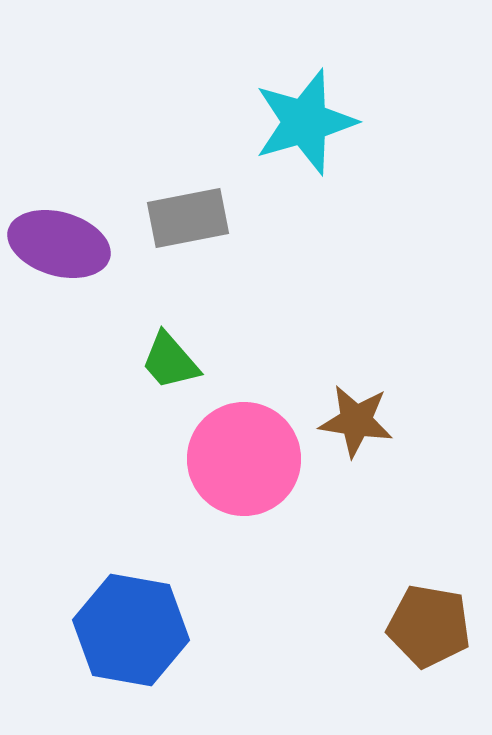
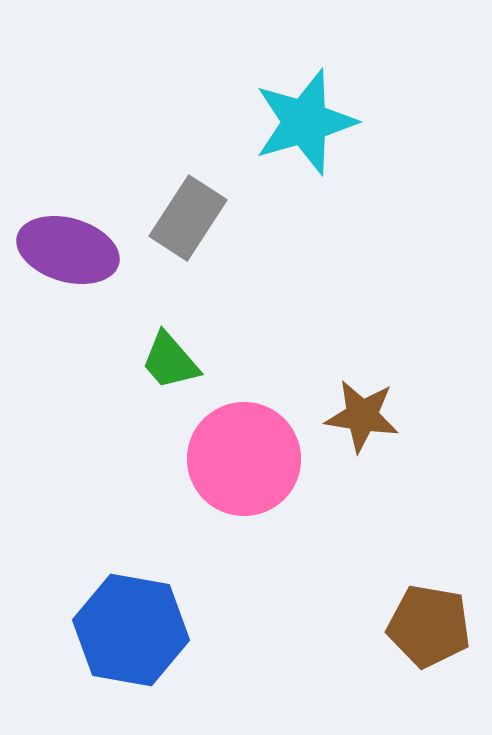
gray rectangle: rotated 46 degrees counterclockwise
purple ellipse: moved 9 px right, 6 px down
brown star: moved 6 px right, 5 px up
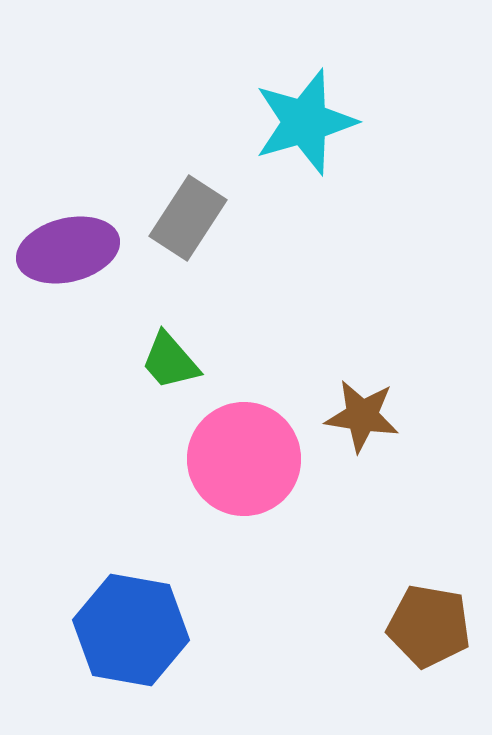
purple ellipse: rotated 30 degrees counterclockwise
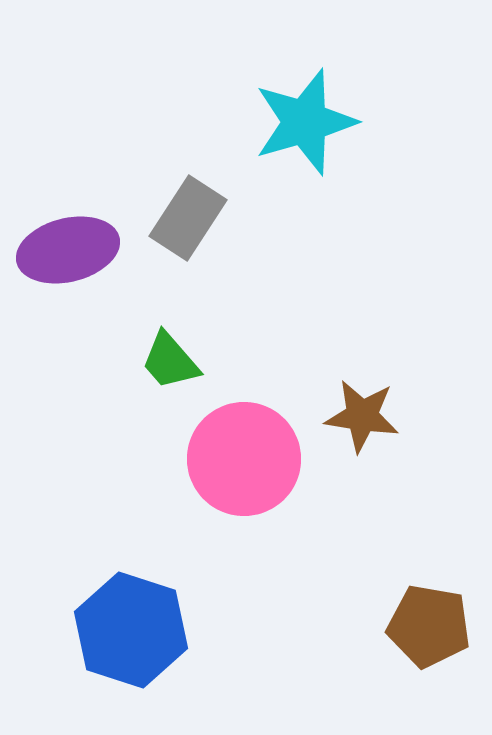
blue hexagon: rotated 8 degrees clockwise
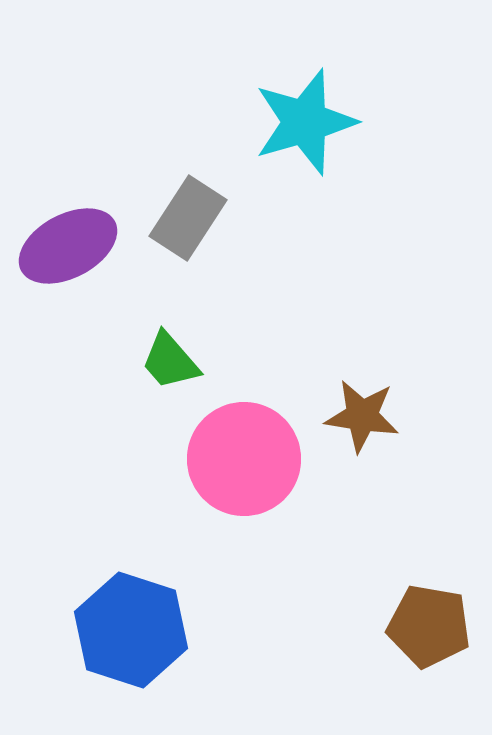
purple ellipse: moved 4 px up; rotated 14 degrees counterclockwise
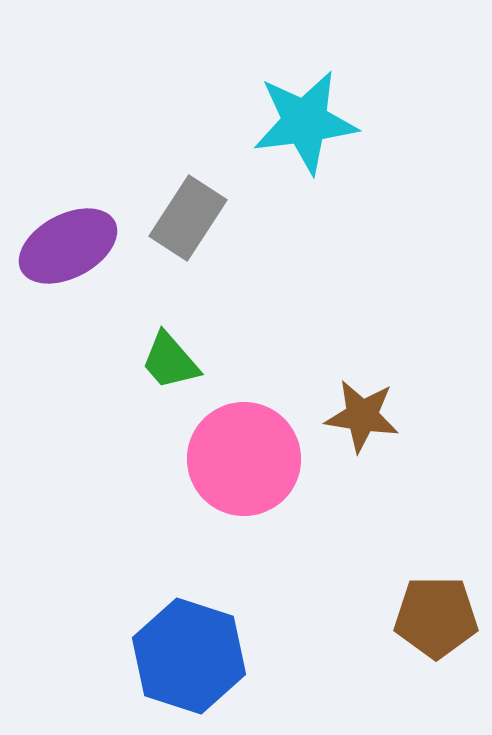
cyan star: rotated 9 degrees clockwise
brown pentagon: moved 7 px right, 9 px up; rotated 10 degrees counterclockwise
blue hexagon: moved 58 px right, 26 px down
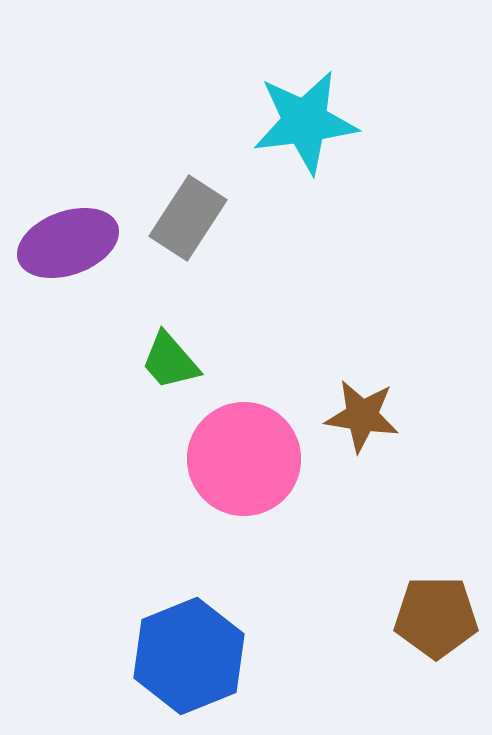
purple ellipse: moved 3 px up; rotated 8 degrees clockwise
blue hexagon: rotated 20 degrees clockwise
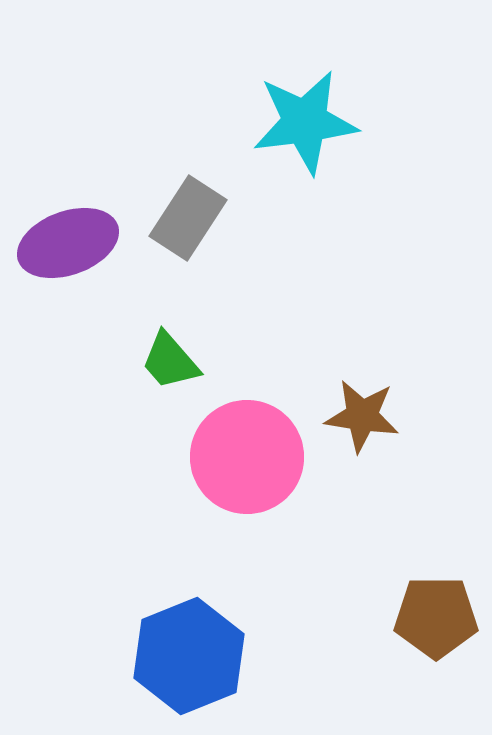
pink circle: moved 3 px right, 2 px up
